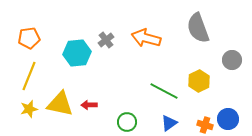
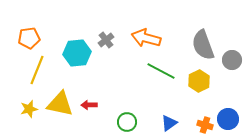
gray semicircle: moved 5 px right, 17 px down
yellow line: moved 8 px right, 6 px up
green line: moved 3 px left, 20 px up
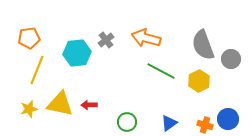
gray circle: moved 1 px left, 1 px up
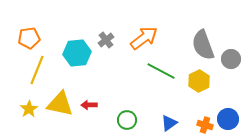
orange arrow: moved 2 px left; rotated 128 degrees clockwise
yellow star: rotated 18 degrees counterclockwise
green circle: moved 2 px up
